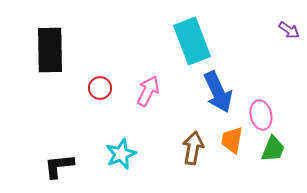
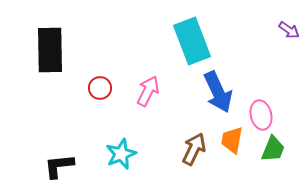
brown arrow: moved 1 px right, 1 px down; rotated 16 degrees clockwise
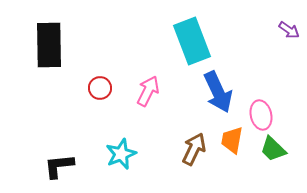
black rectangle: moved 1 px left, 5 px up
green trapezoid: rotated 112 degrees clockwise
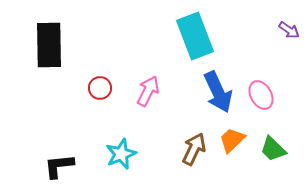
cyan rectangle: moved 3 px right, 5 px up
pink ellipse: moved 20 px up; rotated 16 degrees counterclockwise
orange trapezoid: rotated 36 degrees clockwise
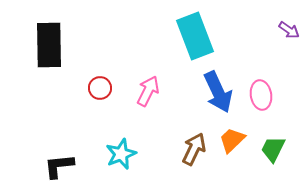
pink ellipse: rotated 20 degrees clockwise
green trapezoid: rotated 72 degrees clockwise
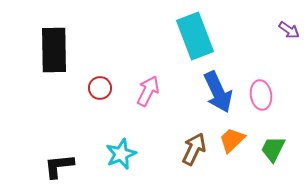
black rectangle: moved 5 px right, 5 px down
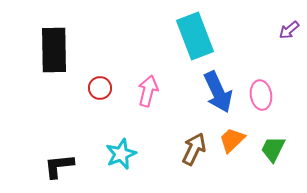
purple arrow: rotated 105 degrees clockwise
pink arrow: rotated 12 degrees counterclockwise
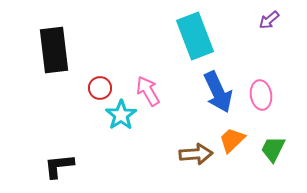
purple arrow: moved 20 px left, 10 px up
black rectangle: rotated 6 degrees counterclockwise
pink arrow: rotated 44 degrees counterclockwise
brown arrow: moved 2 px right, 5 px down; rotated 60 degrees clockwise
cyan star: moved 39 px up; rotated 12 degrees counterclockwise
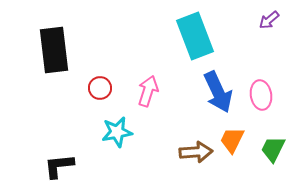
pink arrow: rotated 48 degrees clockwise
cyan star: moved 4 px left, 17 px down; rotated 24 degrees clockwise
orange trapezoid: rotated 20 degrees counterclockwise
brown arrow: moved 2 px up
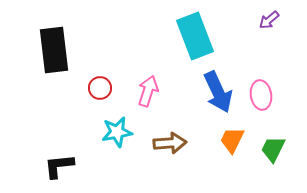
brown arrow: moved 26 px left, 9 px up
